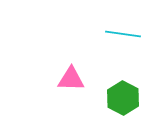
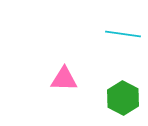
pink triangle: moved 7 px left
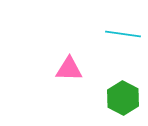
pink triangle: moved 5 px right, 10 px up
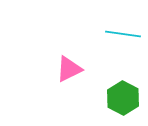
pink triangle: rotated 28 degrees counterclockwise
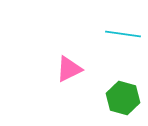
green hexagon: rotated 12 degrees counterclockwise
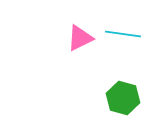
pink triangle: moved 11 px right, 31 px up
